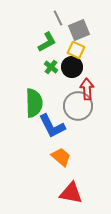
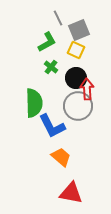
black circle: moved 4 px right, 11 px down
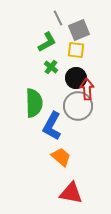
yellow square: rotated 18 degrees counterclockwise
blue L-shape: rotated 56 degrees clockwise
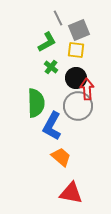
green semicircle: moved 2 px right
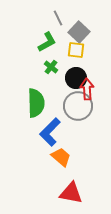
gray square: moved 2 px down; rotated 25 degrees counterclockwise
blue L-shape: moved 2 px left, 6 px down; rotated 16 degrees clockwise
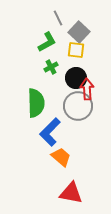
green cross: rotated 24 degrees clockwise
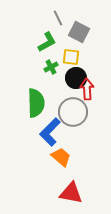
gray square: rotated 15 degrees counterclockwise
yellow square: moved 5 px left, 7 px down
gray circle: moved 5 px left, 6 px down
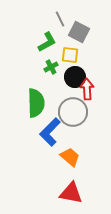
gray line: moved 2 px right, 1 px down
yellow square: moved 1 px left, 2 px up
black circle: moved 1 px left, 1 px up
orange trapezoid: moved 9 px right
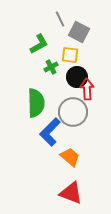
green L-shape: moved 8 px left, 2 px down
black circle: moved 2 px right
red triangle: rotated 10 degrees clockwise
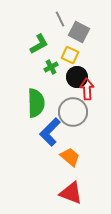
yellow square: rotated 18 degrees clockwise
